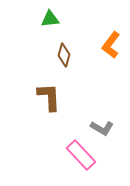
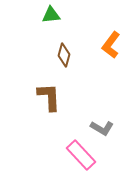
green triangle: moved 1 px right, 4 px up
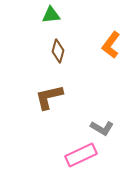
brown diamond: moved 6 px left, 4 px up
brown L-shape: rotated 100 degrees counterclockwise
pink rectangle: rotated 72 degrees counterclockwise
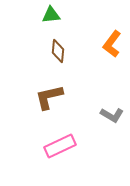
orange L-shape: moved 1 px right, 1 px up
brown diamond: rotated 10 degrees counterclockwise
gray L-shape: moved 10 px right, 13 px up
pink rectangle: moved 21 px left, 9 px up
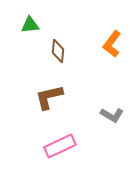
green triangle: moved 21 px left, 10 px down
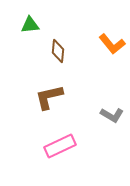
orange L-shape: rotated 76 degrees counterclockwise
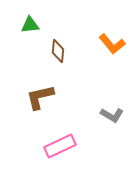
brown L-shape: moved 9 px left
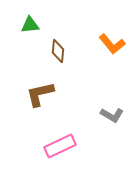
brown L-shape: moved 3 px up
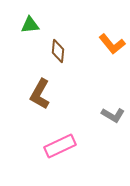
brown L-shape: rotated 48 degrees counterclockwise
gray L-shape: moved 1 px right
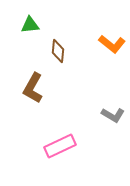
orange L-shape: rotated 12 degrees counterclockwise
brown L-shape: moved 7 px left, 6 px up
